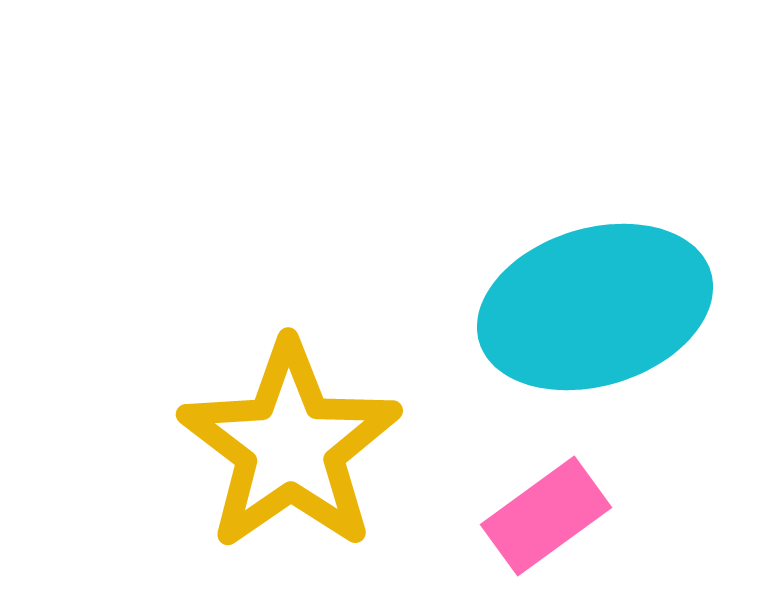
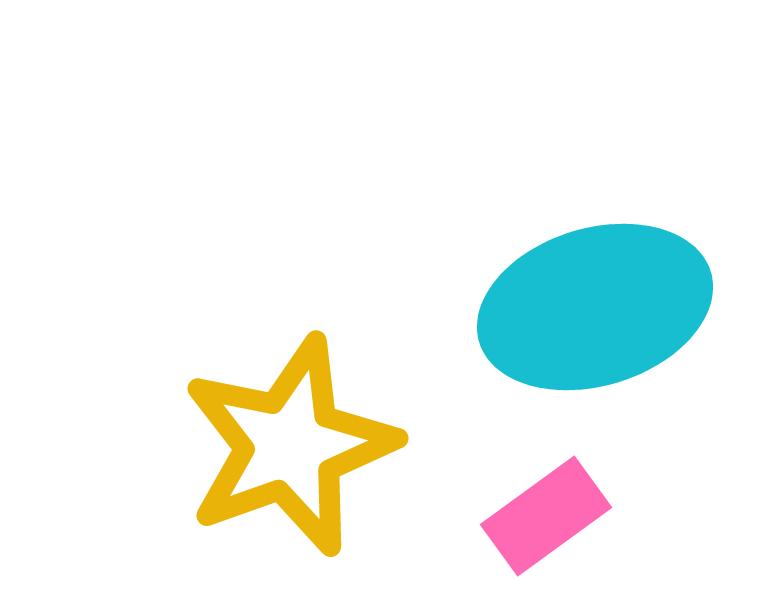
yellow star: rotated 15 degrees clockwise
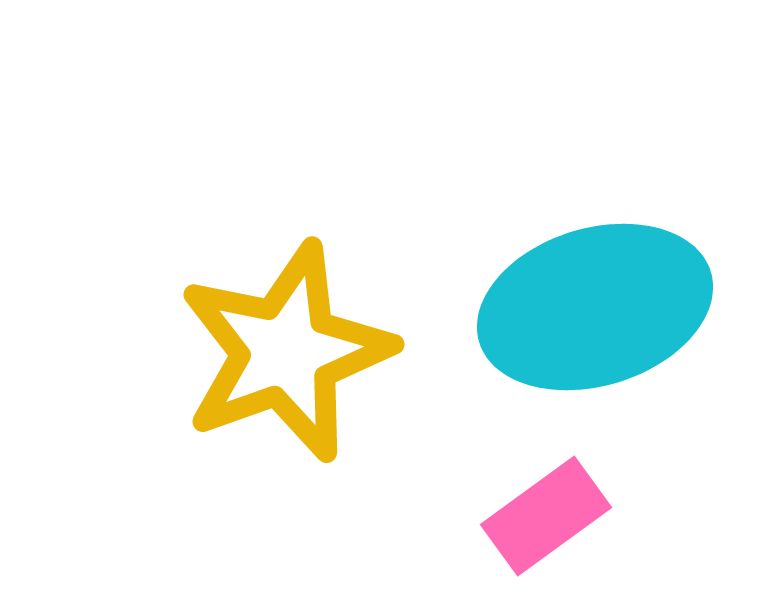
yellow star: moved 4 px left, 94 px up
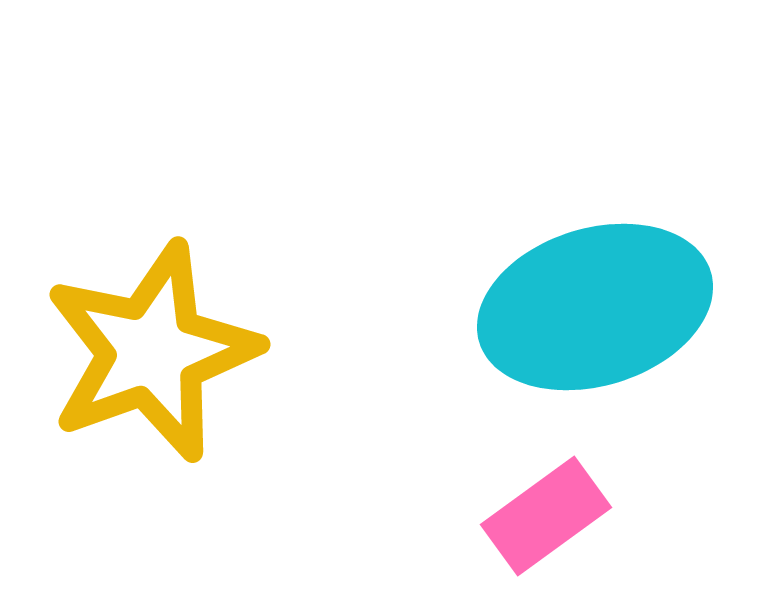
yellow star: moved 134 px left
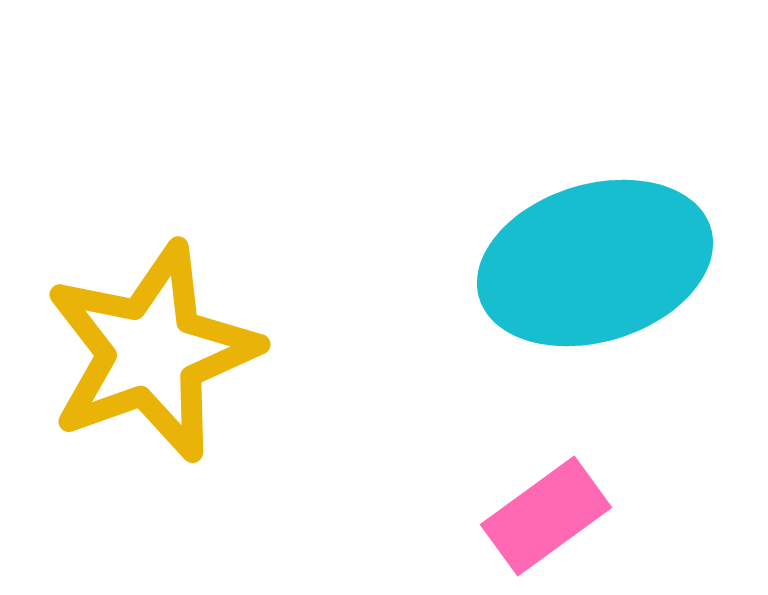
cyan ellipse: moved 44 px up
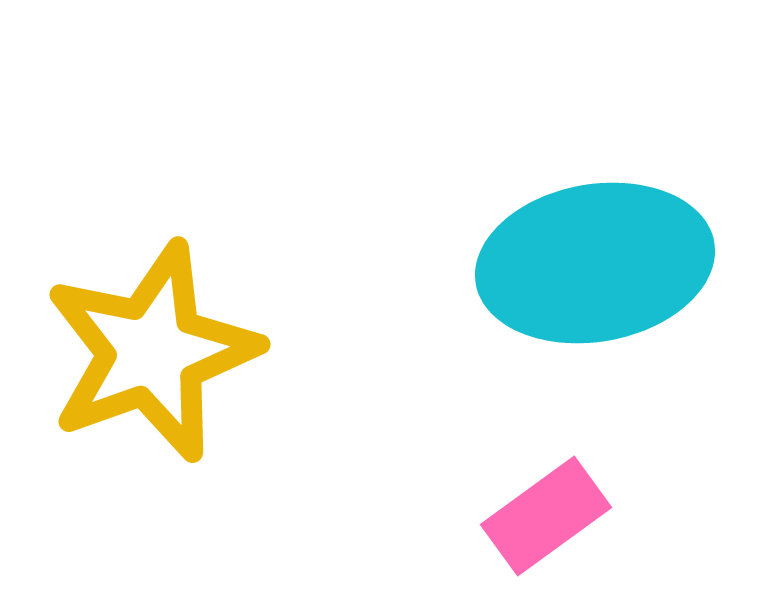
cyan ellipse: rotated 7 degrees clockwise
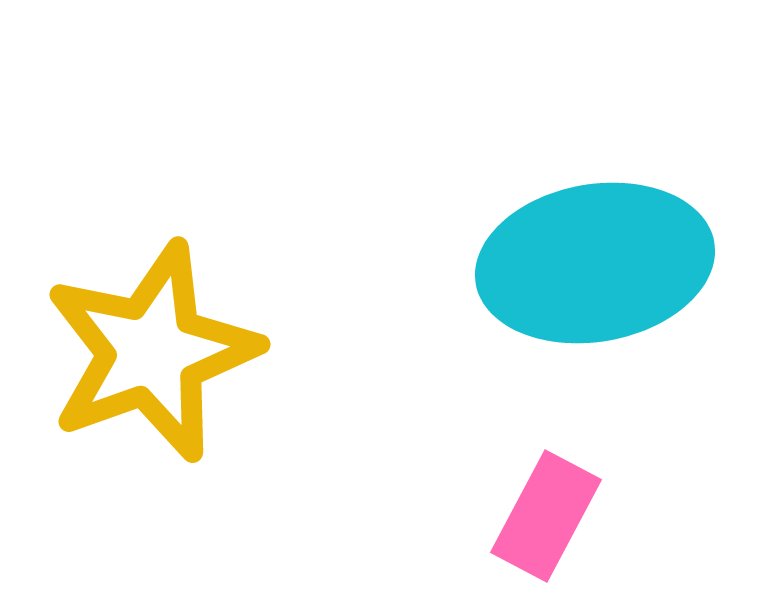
pink rectangle: rotated 26 degrees counterclockwise
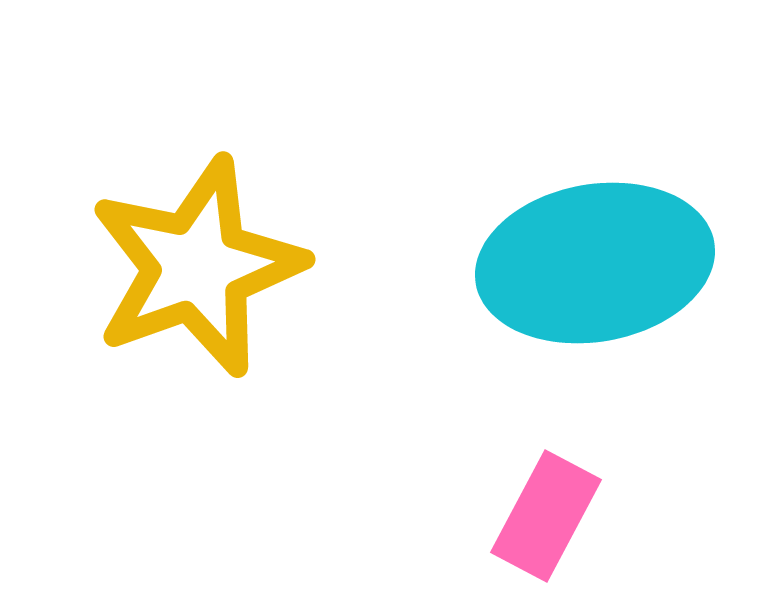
yellow star: moved 45 px right, 85 px up
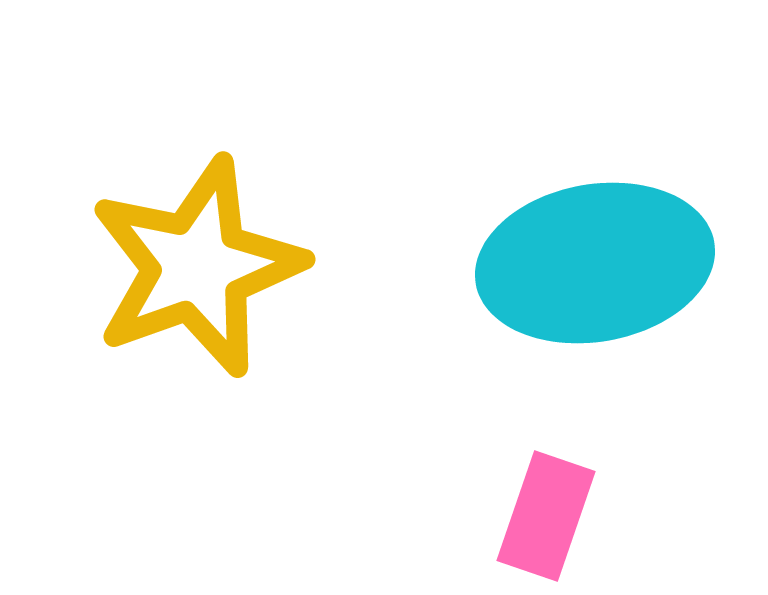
pink rectangle: rotated 9 degrees counterclockwise
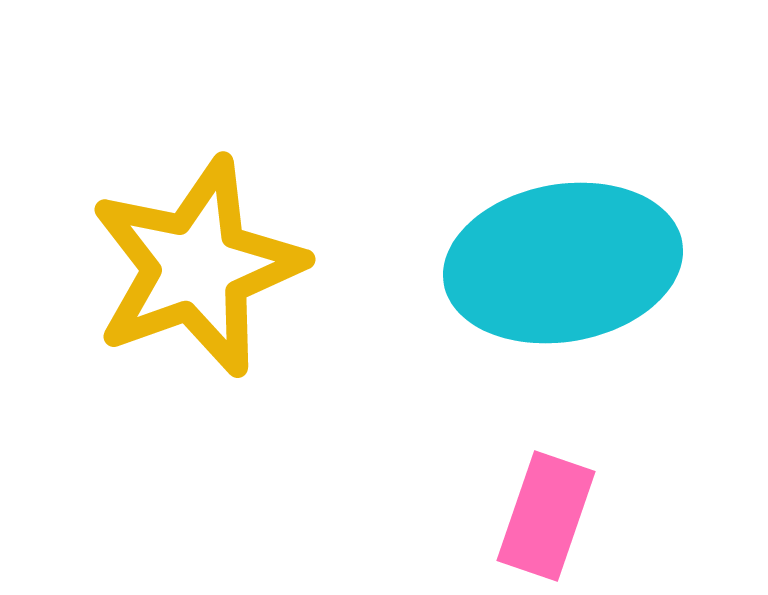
cyan ellipse: moved 32 px left
